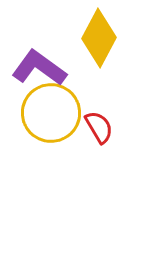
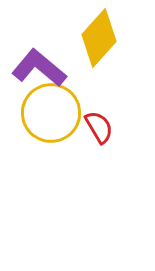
yellow diamond: rotated 14 degrees clockwise
purple L-shape: rotated 4 degrees clockwise
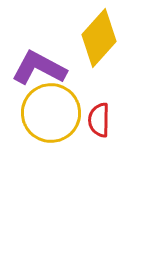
purple L-shape: rotated 12 degrees counterclockwise
red semicircle: moved 7 px up; rotated 148 degrees counterclockwise
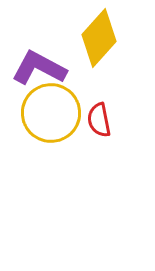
red semicircle: rotated 12 degrees counterclockwise
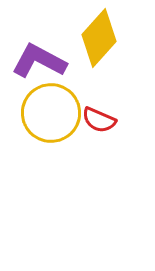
purple L-shape: moved 7 px up
red semicircle: rotated 56 degrees counterclockwise
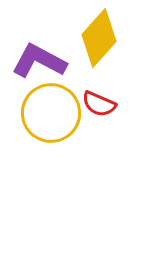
red semicircle: moved 16 px up
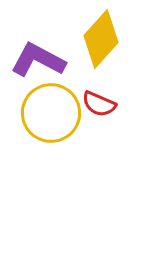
yellow diamond: moved 2 px right, 1 px down
purple L-shape: moved 1 px left, 1 px up
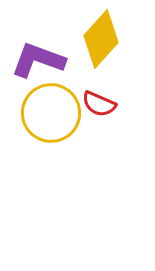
purple L-shape: rotated 8 degrees counterclockwise
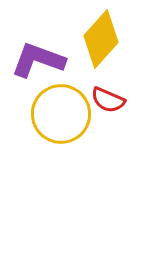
red semicircle: moved 9 px right, 4 px up
yellow circle: moved 10 px right, 1 px down
